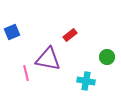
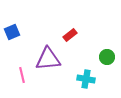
purple triangle: rotated 16 degrees counterclockwise
pink line: moved 4 px left, 2 px down
cyan cross: moved 2 px up
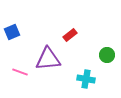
green circle: moved 2 px up
pink line: moved 2 px left, 3 px up; rotated 56 degrees counterclockwise
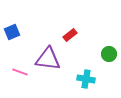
green circle: moved 2 px right, 1 px up
purple triangle: rotated 12 degrees clockwise
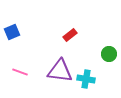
purple triangle: moved 12 px right, 12 px down
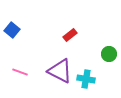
blue square: moved 2 px up; rotated 28 degrees counterclockwise
purple triangle: rotated 20 degrees clockwise
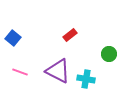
blue square: moved 1 px right, 8 px down
purple triangle: moved 2 px left
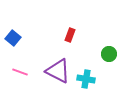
red rectangle: rotated 32 degrees counterclockwise
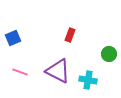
blue square: rotated 28 degrees clockwise
cyan cross: moved 2 px right, 1 px down
